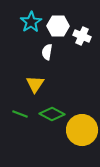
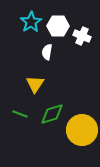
green diamond: rotated 45 degrees counterclockwise
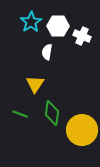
green diamond: moved 1 px up; rotated 65 degrees counterclockwise
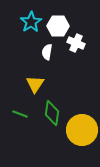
white cross: moved 6 px left, 7 px down
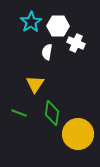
green line: moved 1 px left, 1 px up
yellow circle: moved 4 px left, 4 px down
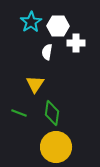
white cross: rotated 24 degrees counterclockwise
yellow circle: moved 22 px left, 13 px down
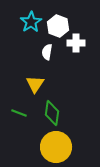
white hexagon: rotated 20 degrees clockwise
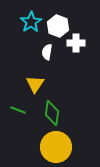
green line: moved 1 px left, 3 px up
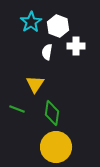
white cross: moved 3 px down
green line: moved 1 px left, 1 px up
